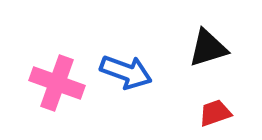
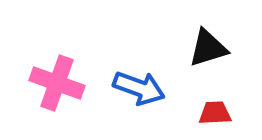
blue arrow: moved 13 px right, 16 px down
red trapezoid: rotated 16 degrees clockwise
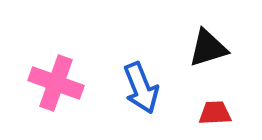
pink cross: moved 1 px left
blue arrow: moved 2 px right; rotated 48 degrees clockwise
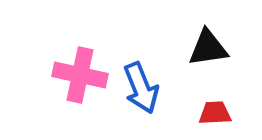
black triangle: rotated 9 degrees clockwise
pink cross: moved 24 px right, 8 px up; rotated 8 degrees counterclockwise
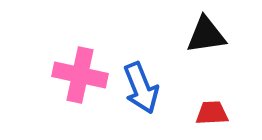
black triangle: moved 2 px left, 13 px up
red trapezoid: moved 3 px left
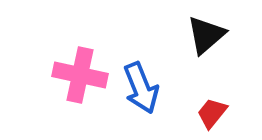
black triangle: rotated 33 degrees counterclockwise
red trapezoid: rotated 48 degrees counterclockwise
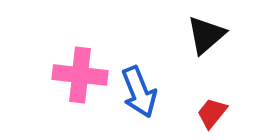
pink cross: rotated 6 degrees counterclockwise
blue arrow: moved 2 px left, 4 px down
